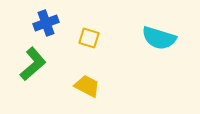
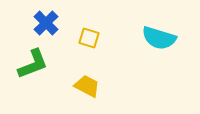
blue cross: rotated 25 degrees counterclockwise
green L-shape: rotated 20 degrees clockwise
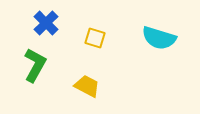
yellow square: moved 6 px right
green L-shape: moved 2 px right, 1 px down; rotated 40 degrees counterclockwise
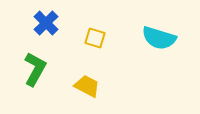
green L-shape: moved 4 px down
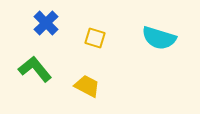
green L-shape: rotated 68 degrees counterclockwise
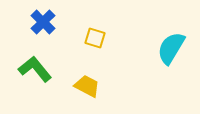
blue cross: moved 3 px left, 1 px up
cyan semicircle: moved 12 px right, 10 px down; rotated 104 degrees clockwise
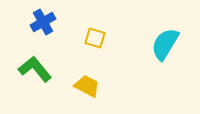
blue cross: rotated 15 degrees clockwise
cyan semicircle: moved 6 px left, 4 px up
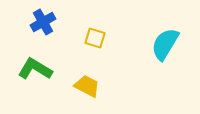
green L-shape: rotated 20 degrees counterclockwise
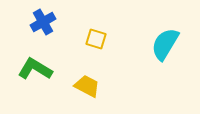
yellow square: moved 1 px right, 1 px down
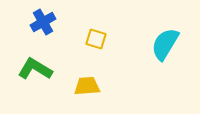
yellow trapezoid: rotated 32 degrees counterclockwise
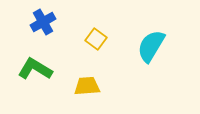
yellow square: rotated 20 degrees clockwise
cyan semicircle: moved 14 px left, 2 px down
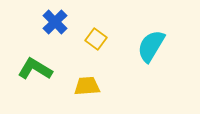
blue cross: moved 12 px right; rotated 15 degrees counterclockwise
